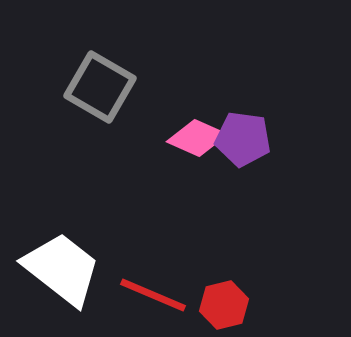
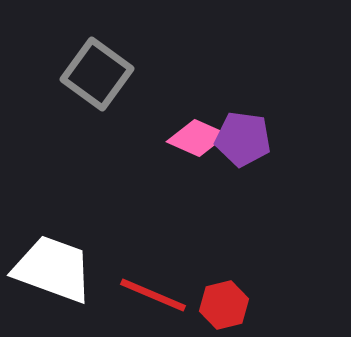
gray square: moved 3 px left, 13 px up; rotated 6 degrees clockwise
white trapezoid: moved 9 px left; rotated 18 degrees counterclockwise
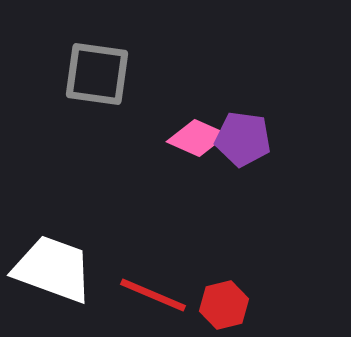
gray square: rotated 28 degrees counterclockwise
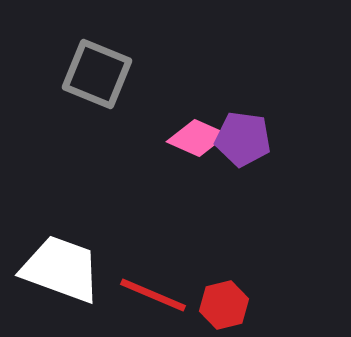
gray square: rotated 14 degrees clockwise
white trapezoid: moved 8 px right
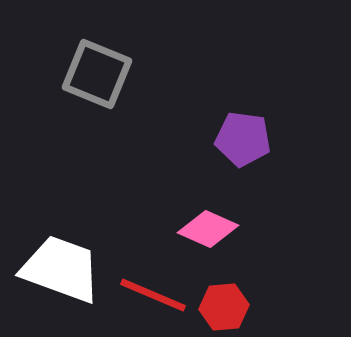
pink diamond: moved 11 px right, 91 px down
red hexagon: moved 2 px down; rotated 9 degrees clockwise
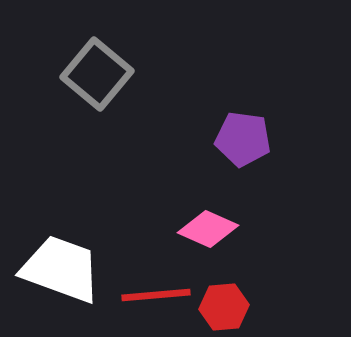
gray square: rotated 18 degrees clockwise
red line: moved 3 px right; rotated 28 degrees counterclockwise
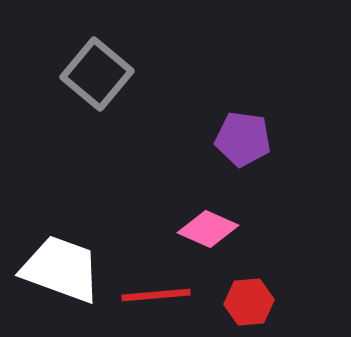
red hexagon: moved 25 px right, 5 px up
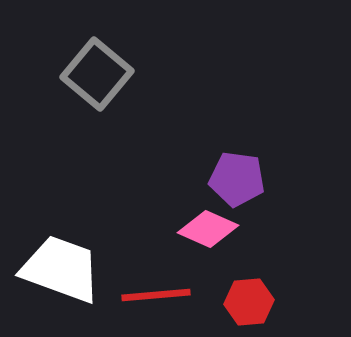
purple pentagon: moved 6 px left, 40 px down
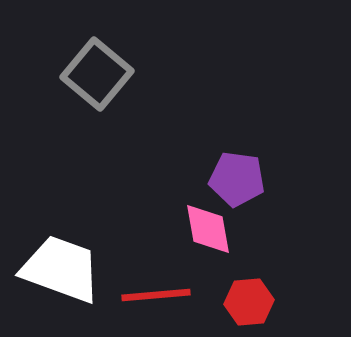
pink diamond: rotated 56 degrees clockwise
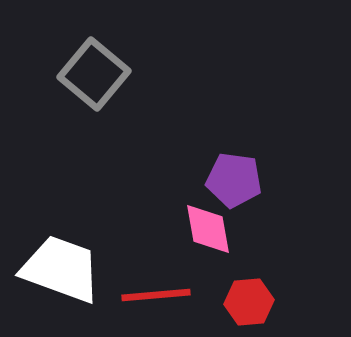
gray square: moved 3 px left
purple pentagon: moved 3 px left, 1 px down
